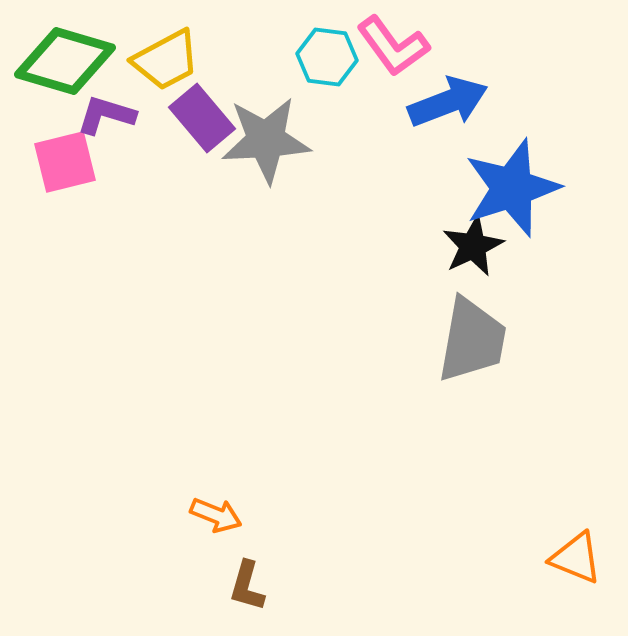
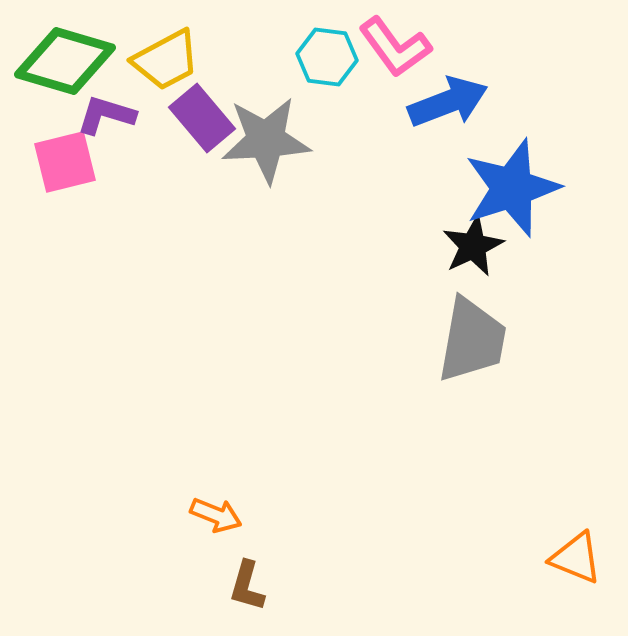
pink L-shape: moved 2 px right, 1 px down
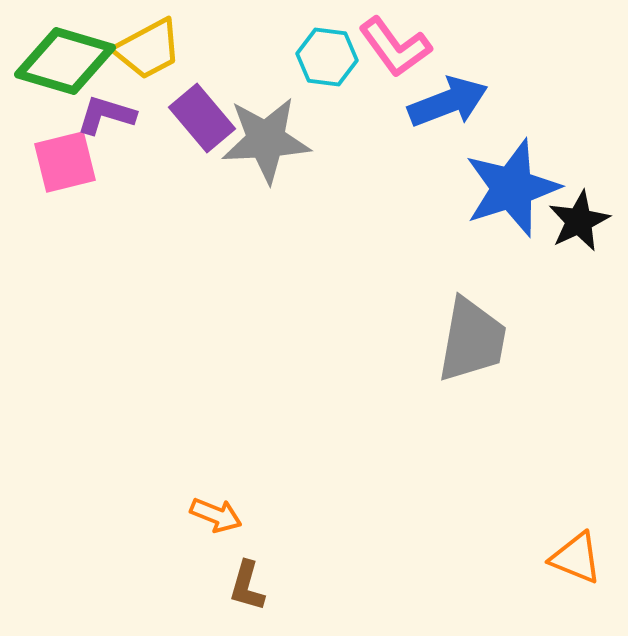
yellow trapezoid: moved 18 px left, 11 px up
black star: moved 106 px right, 25 px up
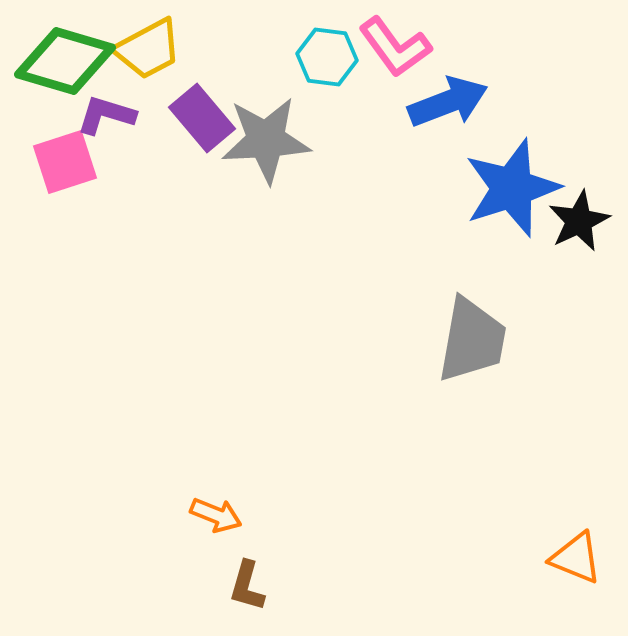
pink square: rotated 4 degrees counterclockwise
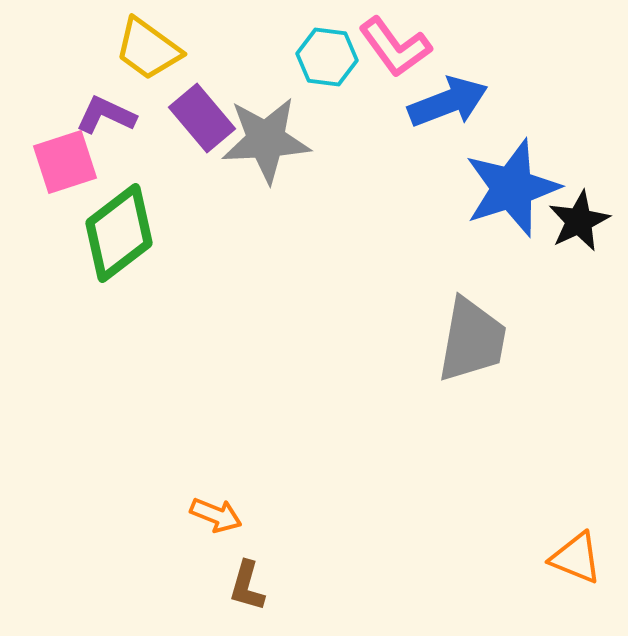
yellow trapezoid: rotated 64 degrees clockwise
green diamond: moved 54 px right, 172 px down; rotated 54 degrees counterclockwise
purple L-shape: rotated 8 degrees clockwise
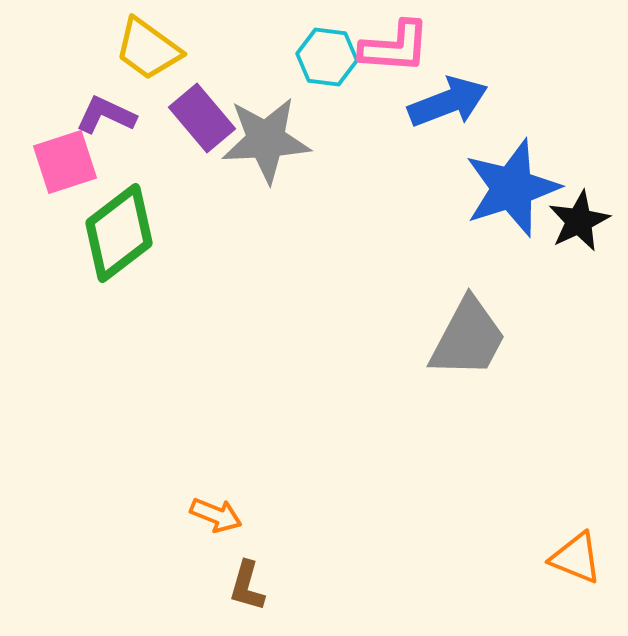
pink L-shape: rotated 50 degrees counterclockwise
gray trapezoid: moved 4 px left, 2 px up; rotated 18 degrees clockwise
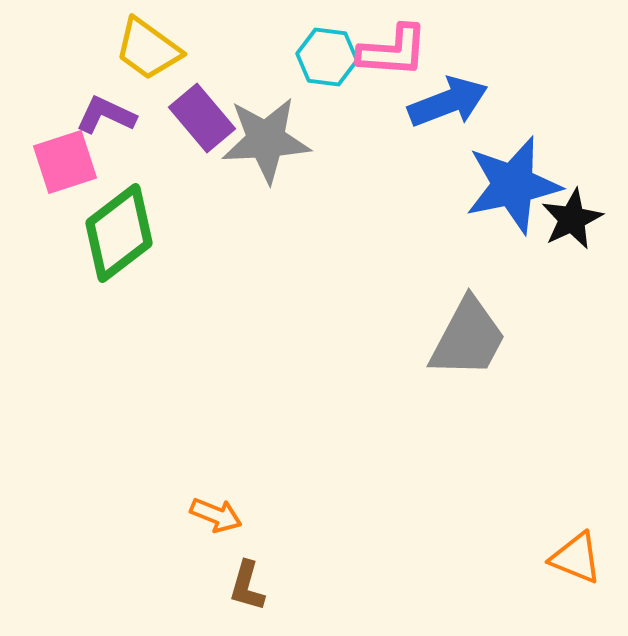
pink L-shape: moved 2 px left, 4 px down
blue star: moved 1 px right, 3 px up; rotated 6 degrees clockwise
black star: moved 7 px left, 2 px up
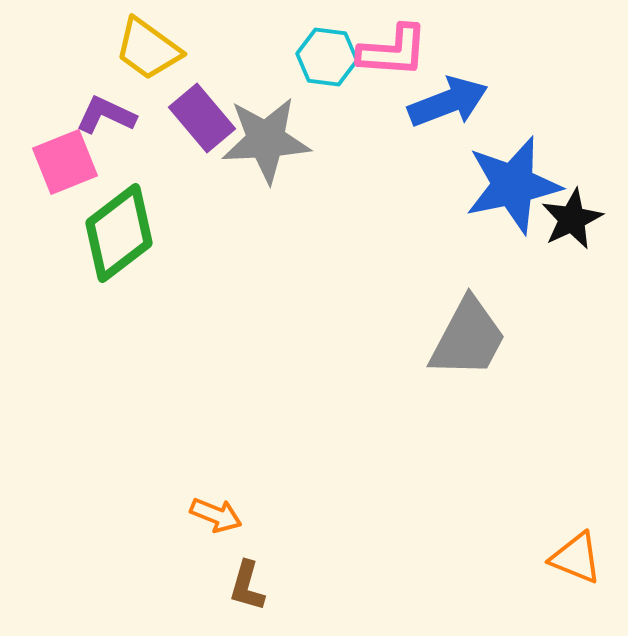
pink square: rotated 4 degrees counterclockwise
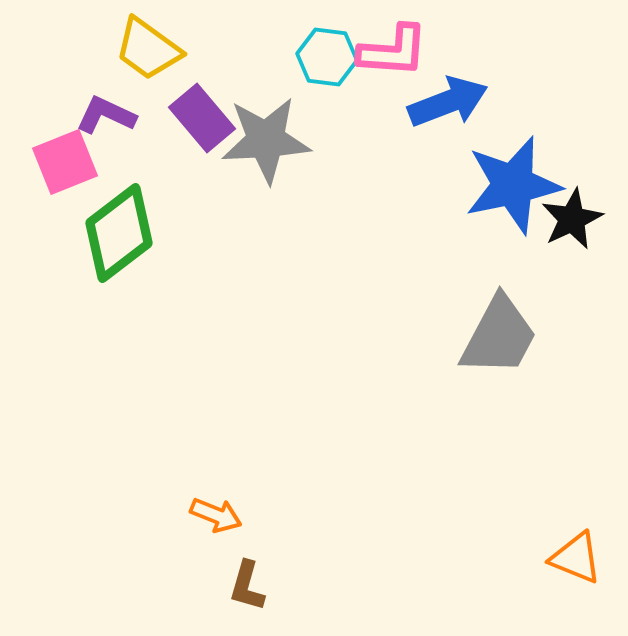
gray trapezoid: moved 31 px right, 2 px up
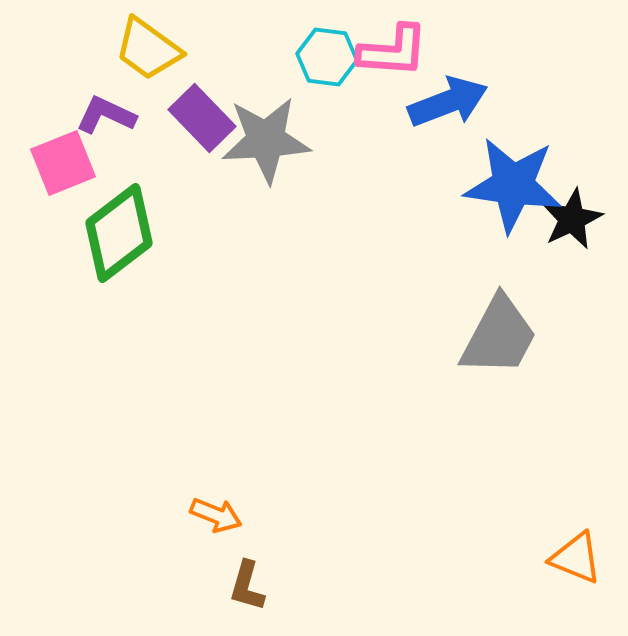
purple rectangle: rotated 4 degrees counterclockwise
pink square: moved 2 px left, 1 px down
blue star: rotated 20 degrees clockwise
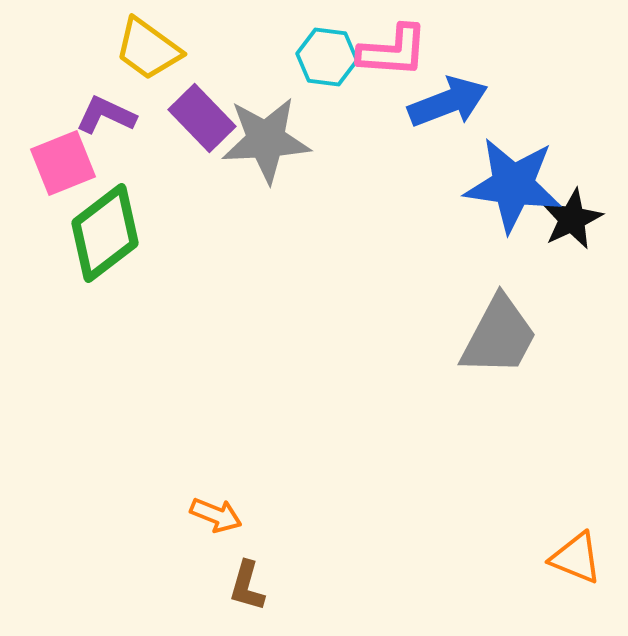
green diamond: moved 14 px left
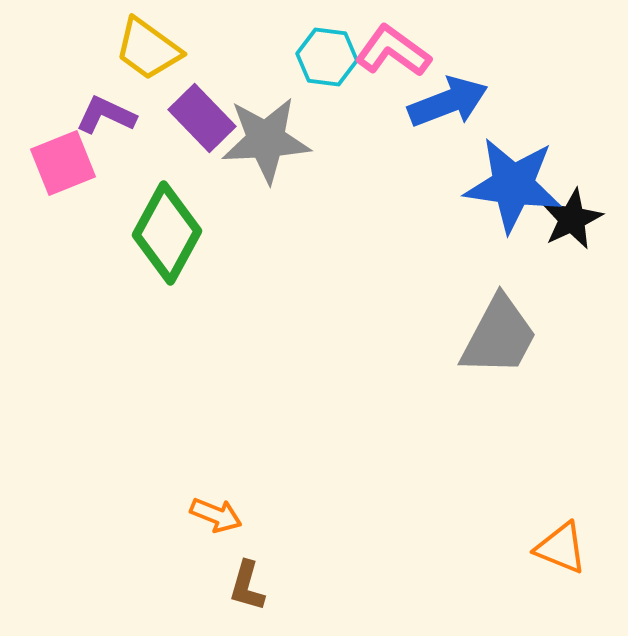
pink L-shape: rotated 148 degrees counterclockwise
green diamond: moved 62 px right; rotated 24 degrees counterclockwise
orange triangle: moved 15 px left, 10 px up
